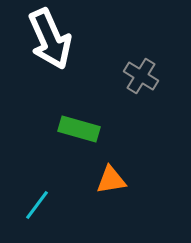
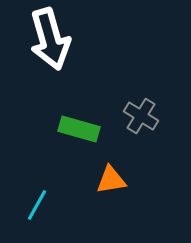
white arrow: rotated 8 degrees clockwise
gray cross: moved 40 px down
cyan line: rotated 8 degrees counterclockwise
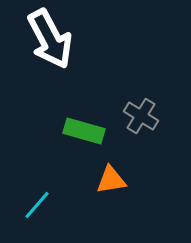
white arrow: rotated 12 degrees counterclockwise
green rectangle: moved 5 px right, 2 px down
cyan line: rotated 12 degrees clockwise
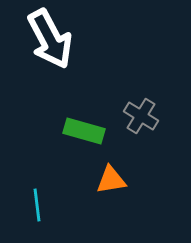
cyan line: rotated 48 degrees counterclockwise
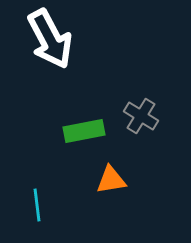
green rectangle: rotated 27 degrees counterclockwise
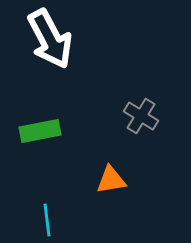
green rectangle: moved 44 px left
cyan line: moved 10 px right, 15 px down
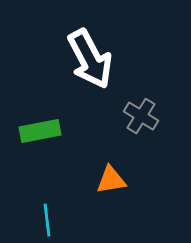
white arrow: moved 40 px right, 20 px down
